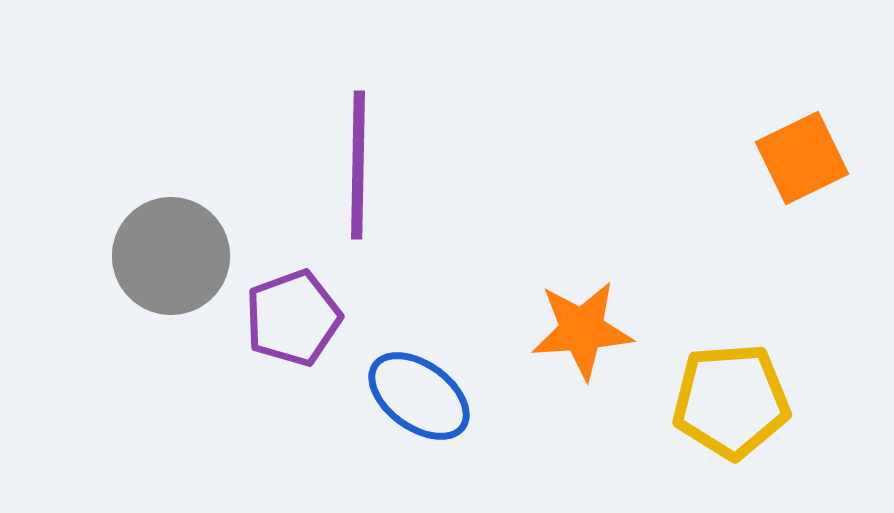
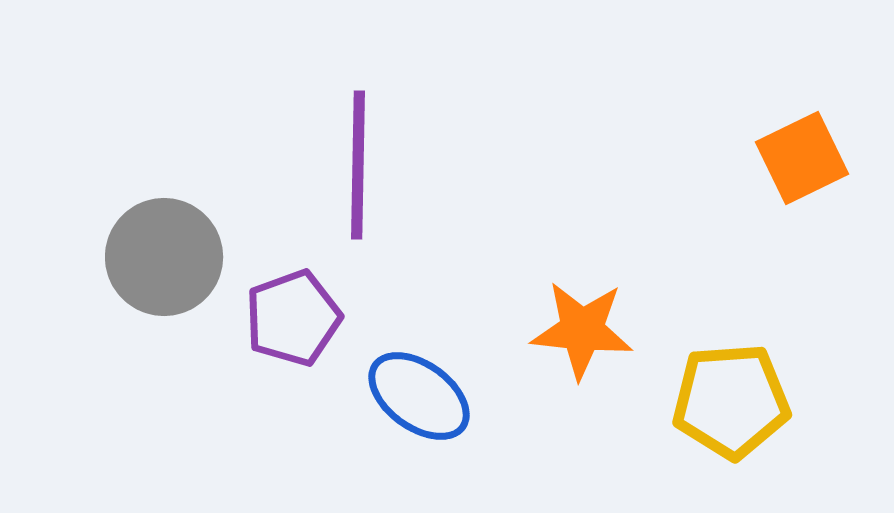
gray circle: moved 7 px left, 1 px down
orange star: rotated 10 degrees clockwise
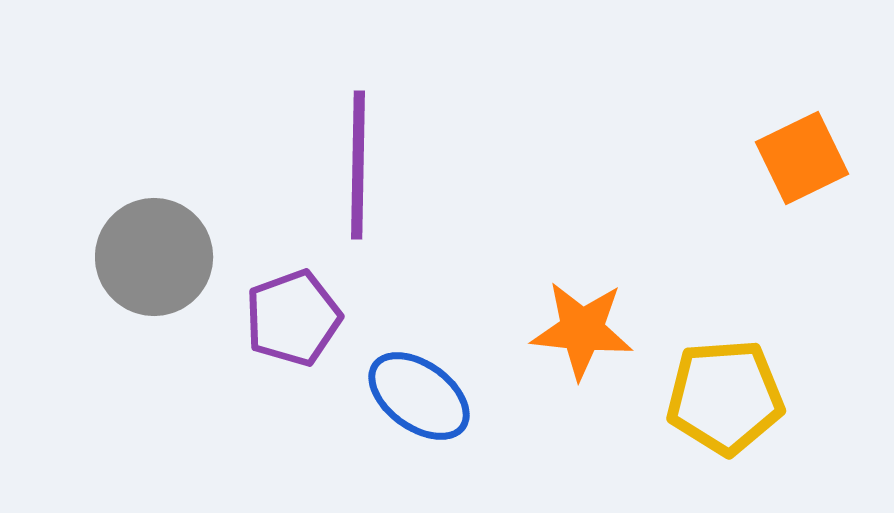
gray circle: moved 10 px left
yellow pentagon: moved 6 px left, 4 px up
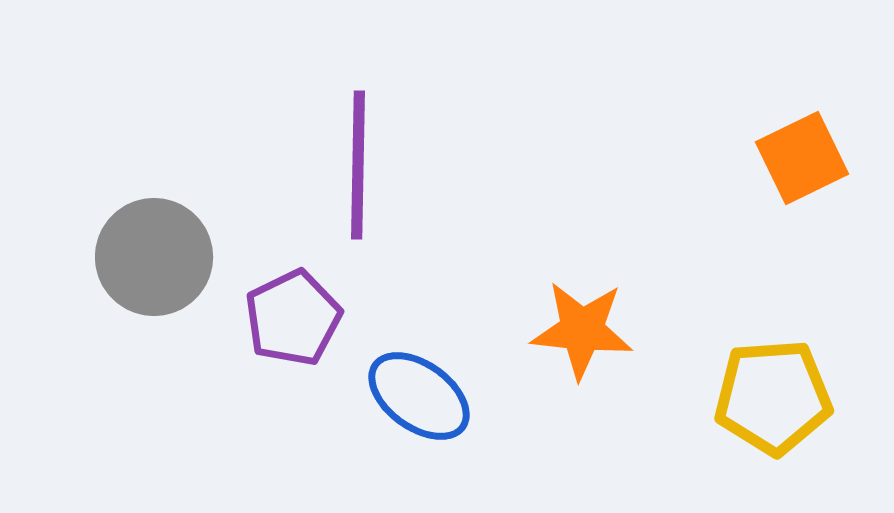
purple pentagon: rotated 6 degrees counterclockwise
yellow pentagon: moved 48 px right
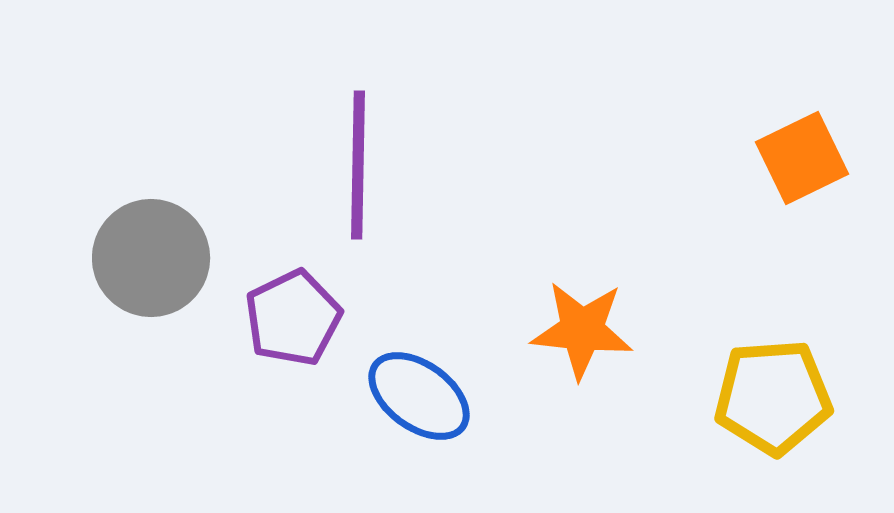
gray circle: moved 3 px left, 1 px down
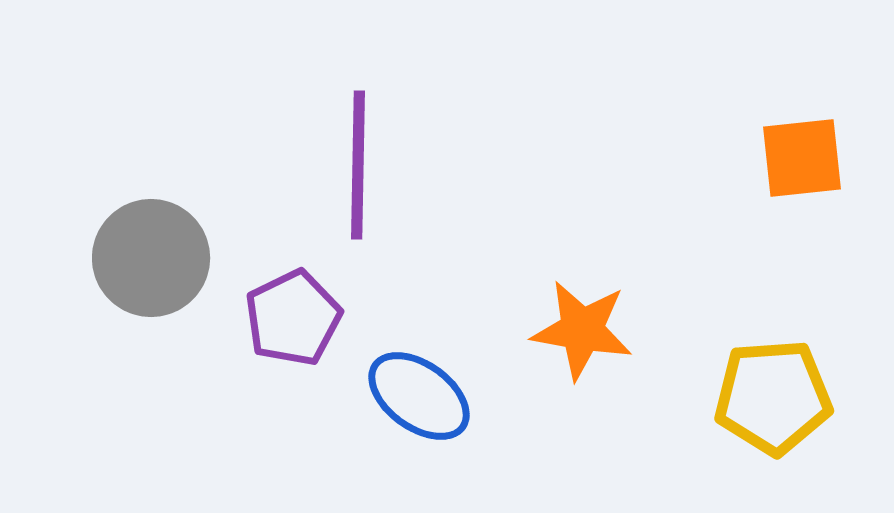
orange square: rotated 20 degrees clockwise
orange star: rotated 4 degrees clockwise
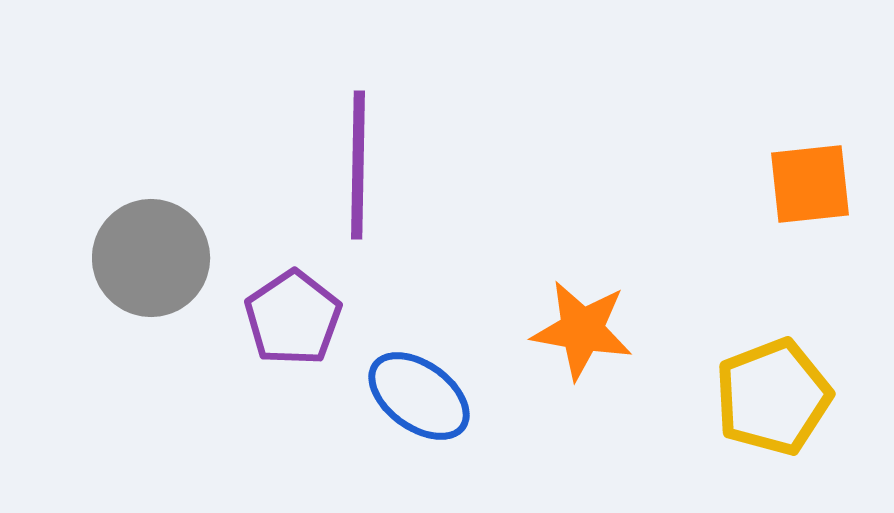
orange square: moved 8 px right, 26 px down
purple pentagon: rotated 8 degrees counterclockwise
yellow pentagon: rotated 17 degrees counterclockwise
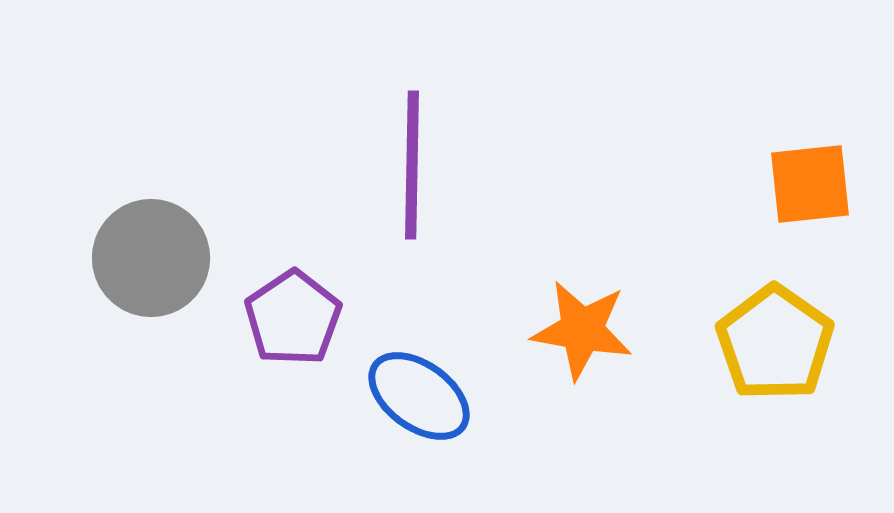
purple line: moved 54 px right
yellow pentagon: moved 2 px right, 54 px up; rotated 16 degrees counterclockwise
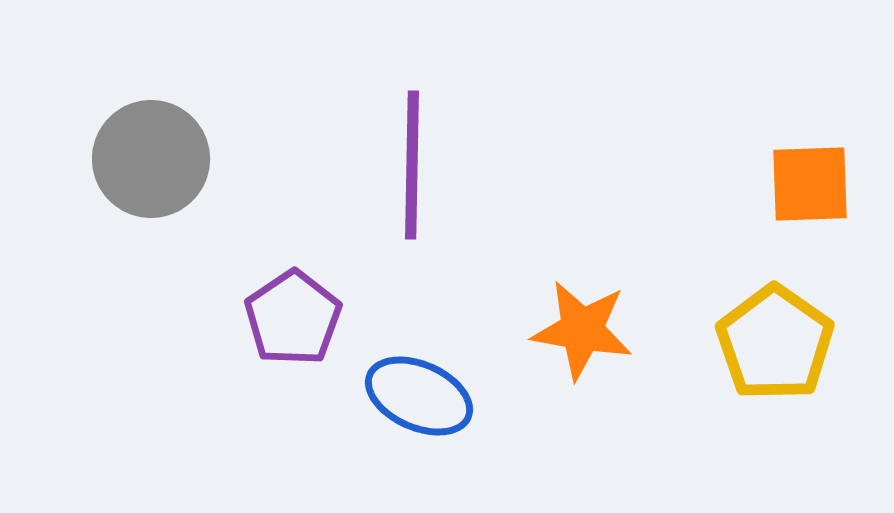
orange square: rotated 4 degrees clockwise
gray circle: moved 99 px up
blue ellipse: rotated 12 degrees counterclockwise
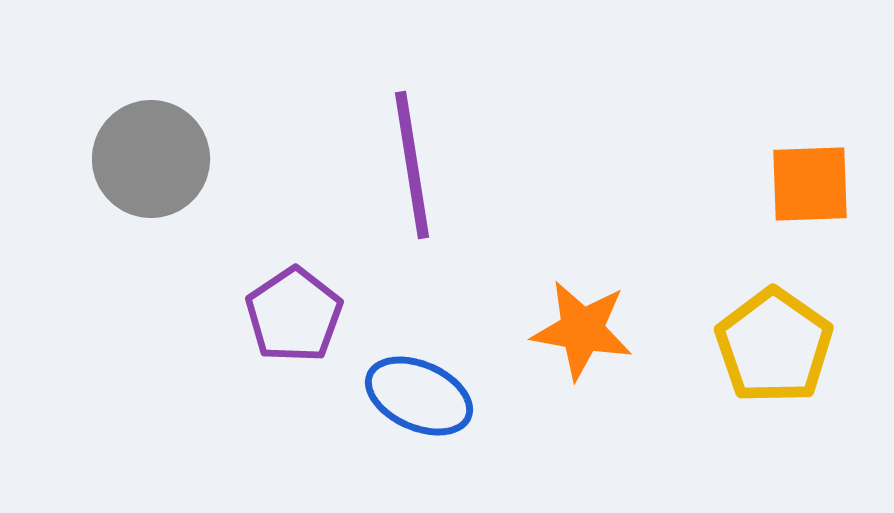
purple line: rotated 10 degrees counterclockwise
purple pentagon: moved 1 px right, 3 px up
yellow pentagon: moved 1 px left, 3 px down
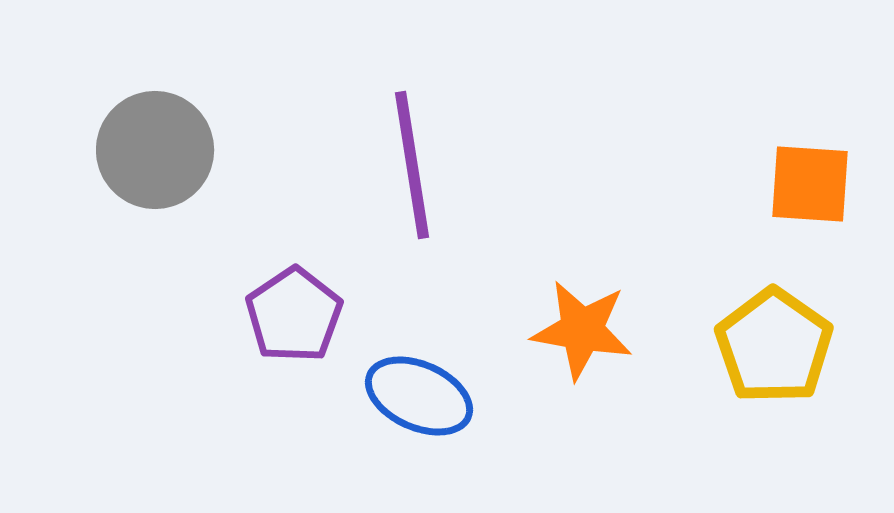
gray circle: moved 4 px right, 9 px up
orange square: rotated 6 degrees clockwise
